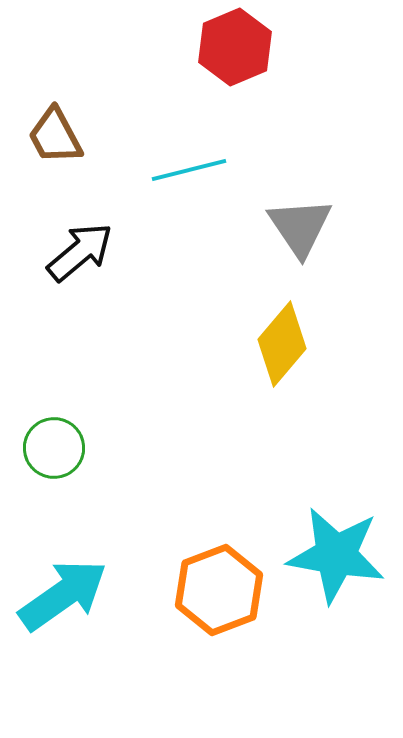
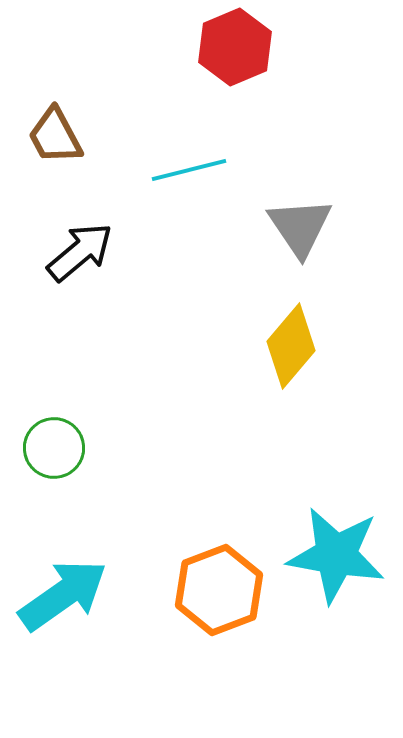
yellow diamond: moved 9 px right, 2 px down
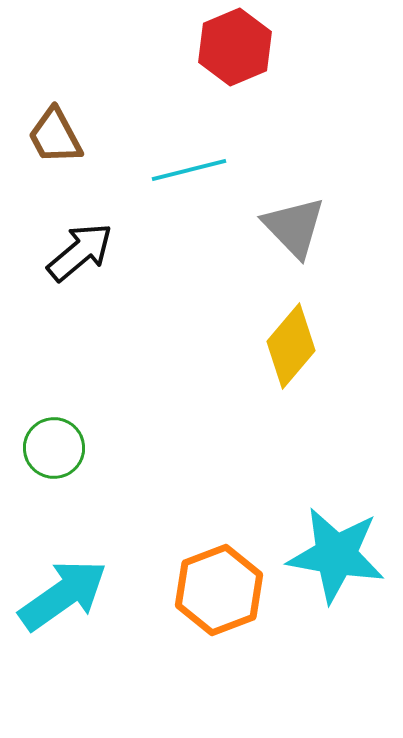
gray triangle: moved 6 px left; rotated 10 degrees counterclockwise
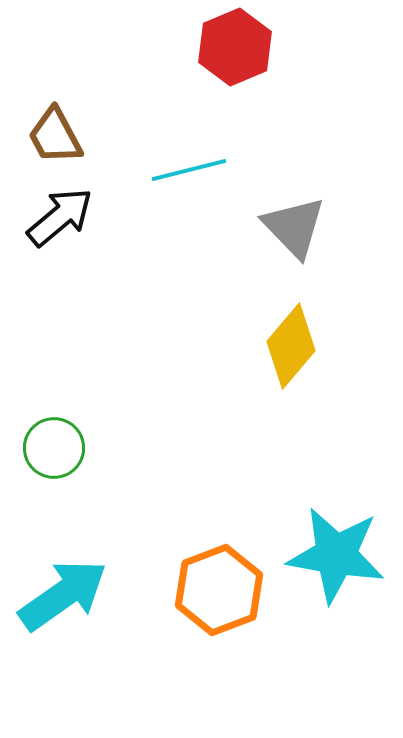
black arrow: moved 20 px left, 35 px up
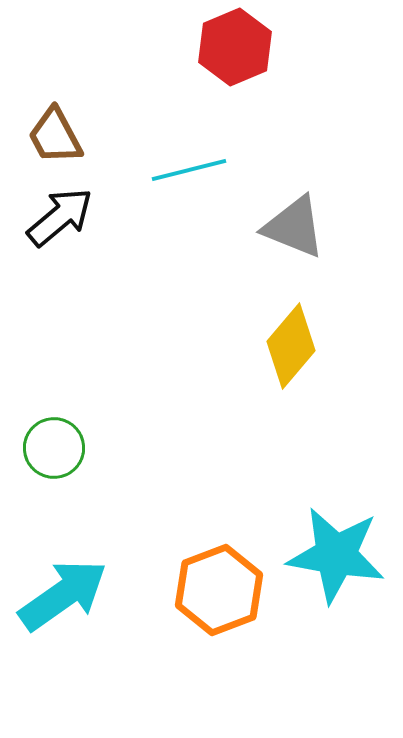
gray triangle: rotated 24 degrees counterclockwise
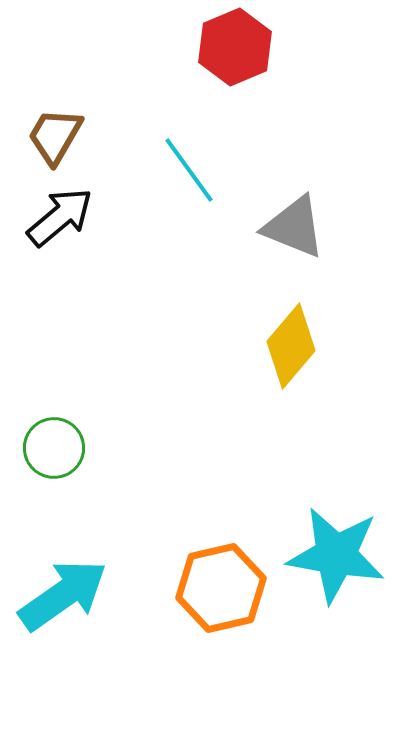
brown trapezoid: rotated 58 degrees clockwise
cyan line: rotated 68 degrees clockwise
orange hexagon: moved 2 px right, 2 px up; rotated 8 degrees clockwise
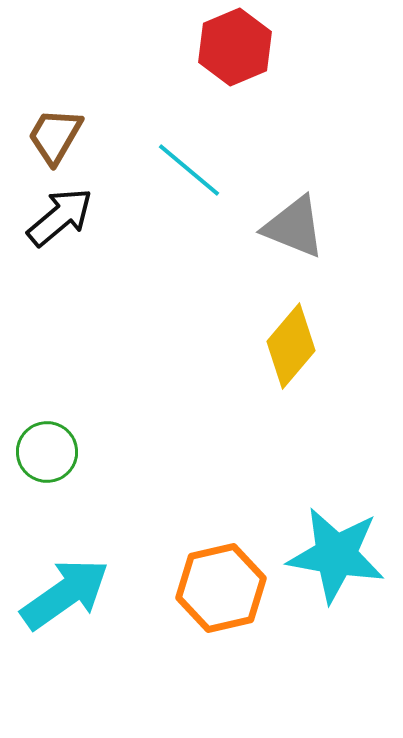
cyan line: rotated 14 degrees counterclockwise
green circle: moved 7 px left, 4 px down
cyan arrow: moved 2 px right, 1 px up
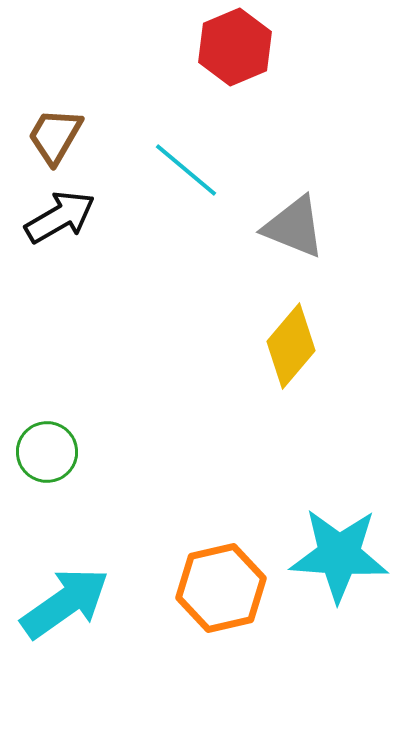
cyan line: moved 3 px left
black arrow: rotated 10 degrees clockwise
cyan star: moved 3 px right; rotated 6 degrees counterclockwise
cyan arrow: moved 9 px down
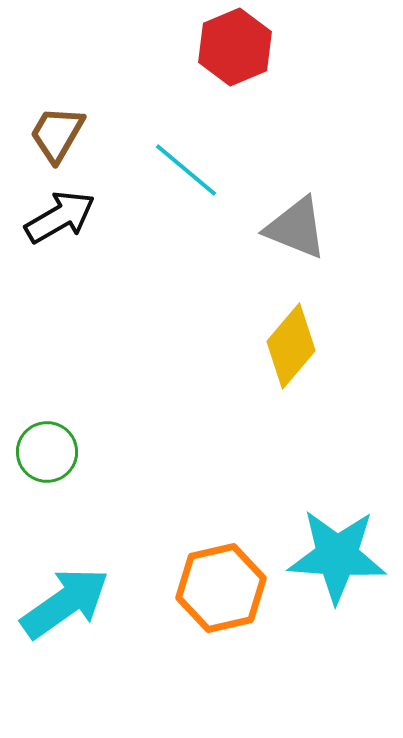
brown trapezoid: moved 2 px right, 2 px up
gray triangle: moved 2 px right, 1 px down
cyan star: moved 2 px left, 1 px down
